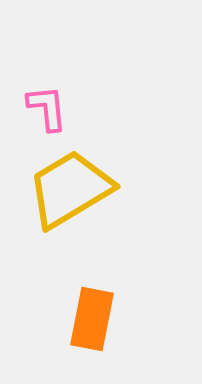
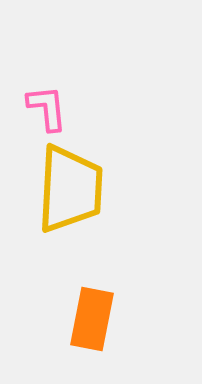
yellow trapezoid: rotated 124 degrees clockwise
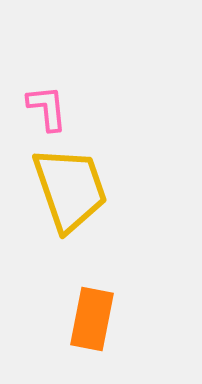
yellow trapezoid: rotated 22 degrees counterclockwise
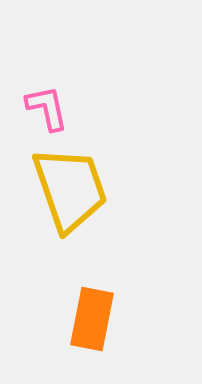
pink L-shape: rotated 6 degrees counterclockwise
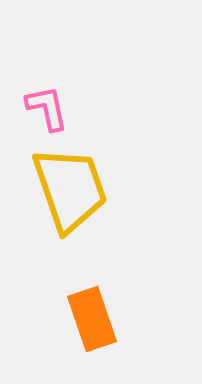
orange rectangle: rotated 30 degrees counterclockwise
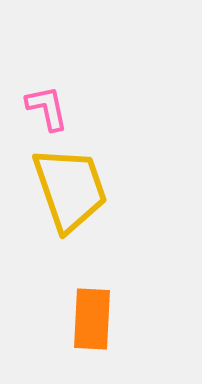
orange rectangle: rotated 22 degrees clockwise
